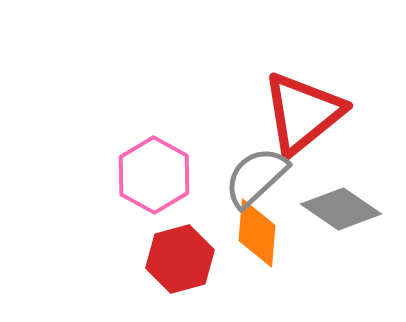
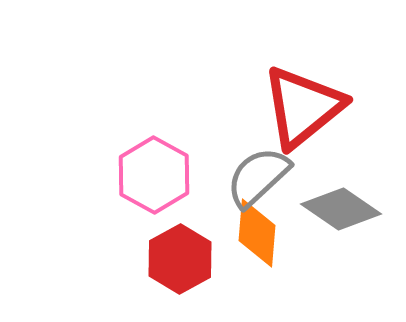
red triangle: moved 6 px up
gray semicircle: moved 2 px right
red hexagon: rotated 14 degrees counterclockwise
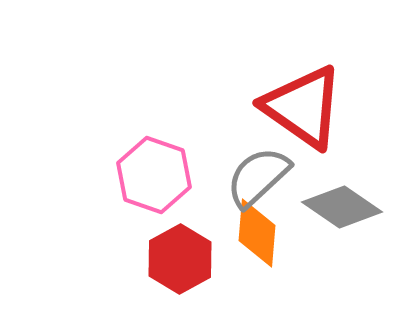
red triangle: rotated 46 degrees counterclockwise
pink hexagon: rotated 10 degrees counterclockwise
gray diamond: moved 1 px right, 2 px up
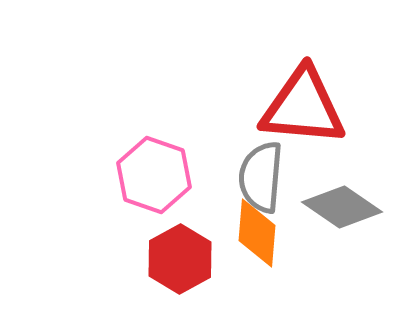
red triangle: rotated 30 degrees counterclockwise
gray semicircle: moved 3 px right; rotated 42 degrees counterclockwise
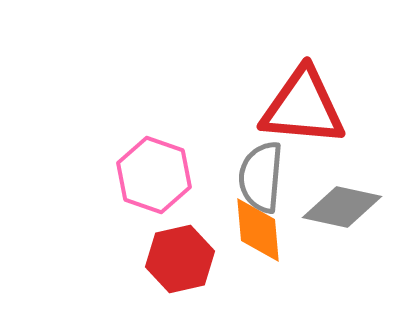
gray diamond: rotated 22 degrees counterclockwise
orange diamond: moved 1 px right, 3 px up; rotated 10 degrees counterclockwise
red hexagon: rotated 16 degrees clockwise
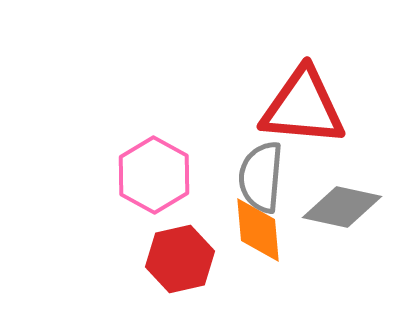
pink hexagon: rotated 10 degrees clockwise
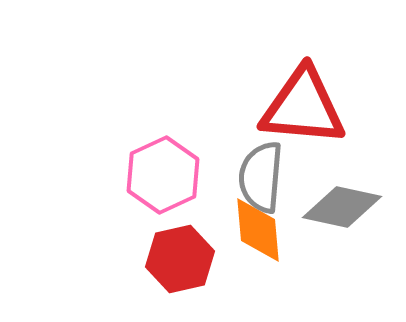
pink hexagon: moved 9 px right; rotated 6 degrees clockwise
